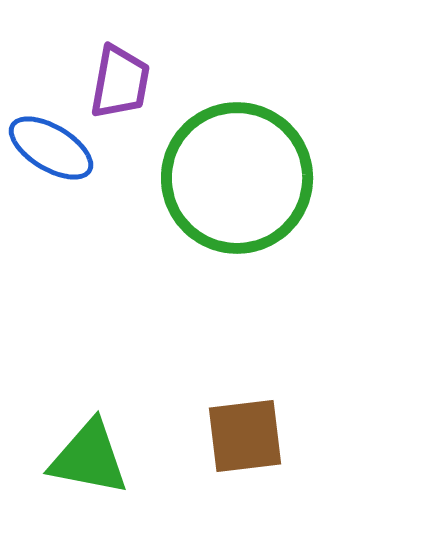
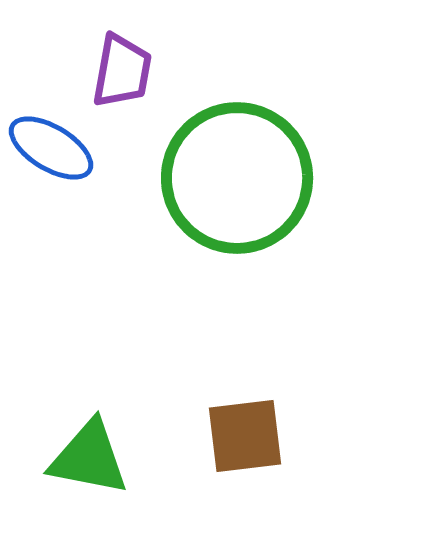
purple trapezoid: moved 2 px right, 11 px up
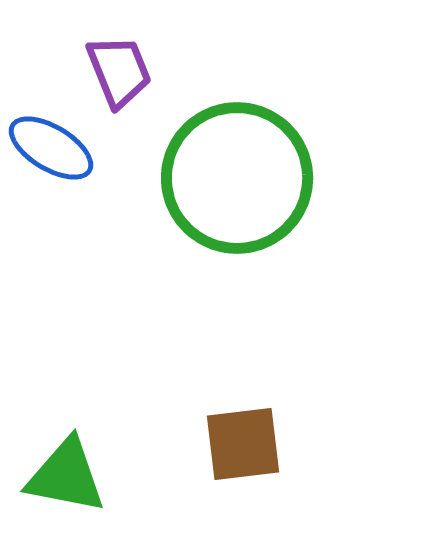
purple trapezoid: moved 3 px left; rotated 32 degrees counterclockwise
brown square: moved 2 px left, 8 px down
green triangle: moved 23 px left, 18 px down
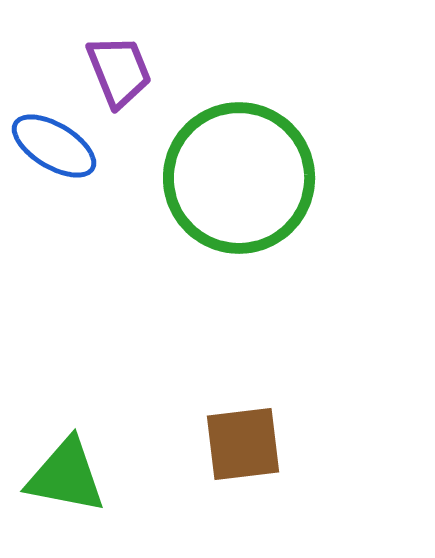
blue ellipse: moved 3 px right, 2 px up
green circle: moved 2 px right
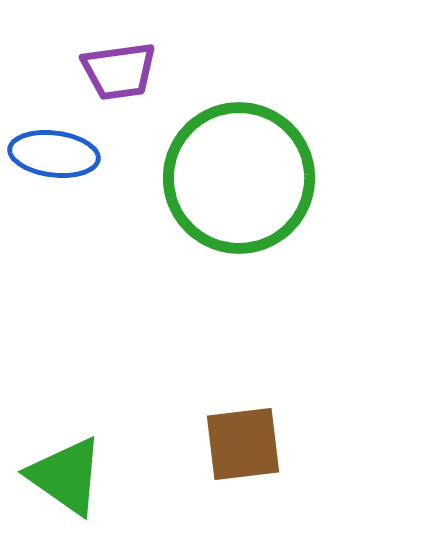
purple trapezoid: rotated 104 degrees clockwise
blue ellipse: moved 8 px down; rotated 24 degrees counterclockwise
green triangle: rotated 24 degrees clockwise
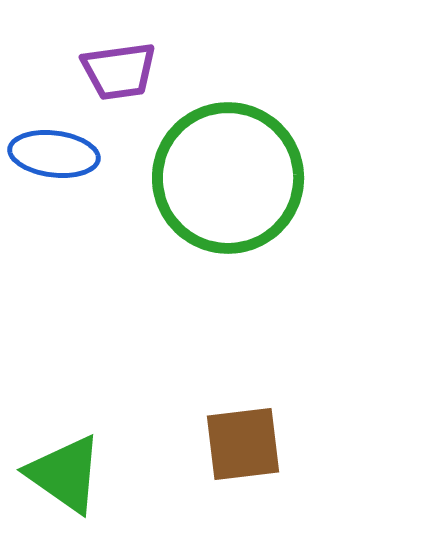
green circle: moved 11 px left
green triangle: moved 1 px left, 2 px up
